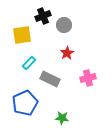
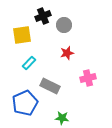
red star: rotated 16 degrees clockwise
gray rectangle: moved 7 px down
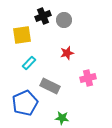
gray circle: moved 5 px up
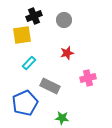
black cross: moved 9 px left
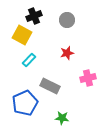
gray circle: moved 3 px right
yellow square: rotated 36 degrees clockwise
cyan rectangle: moved 3 px up
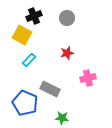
gray circle: moved 2 px up
gray rectangle: moved 3 px down
blue pentagon: rotated 25 degrees counterclockwise
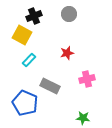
gray circle: moved 2 px right, 4 px up
pink cross: moved 1 px left, 1 px down
gray rectangle: moved 3 px up
green star: moved 21 px right
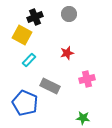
black cross: moved 1 px right, 1 px down
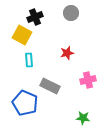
gray circle: moved 2 px right, 1 px up
cyan rectangle: rotated 48 degrees counterclockwise
pink cross: moved 1 px right, 1 px down
